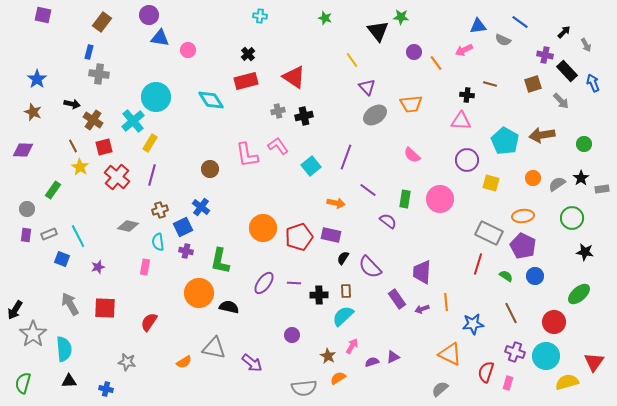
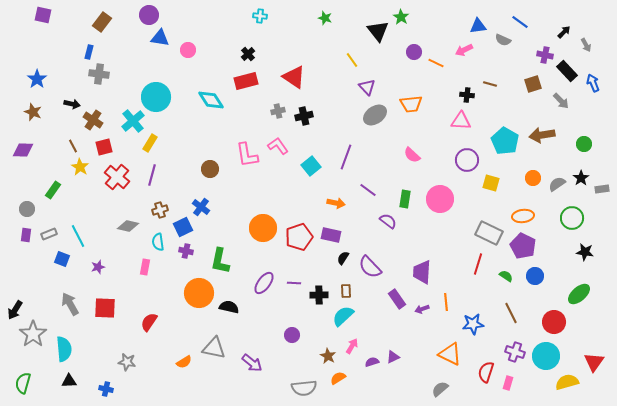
green star at (401, 17): rotated 28 degrees clockwise
orange line at (436, 63): rotated 28 degrees counterclockwise
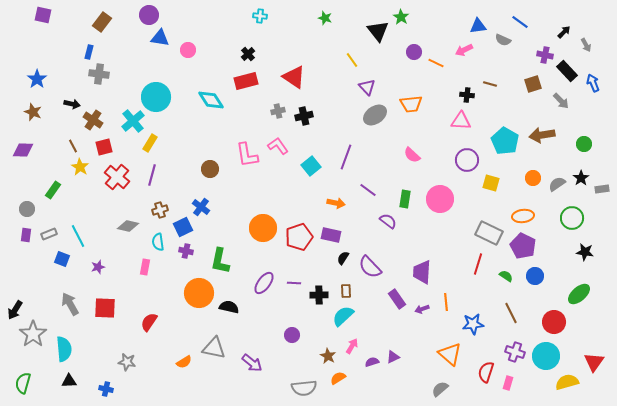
orange triangle at (450, 354): rotated 15 degrees clockwise
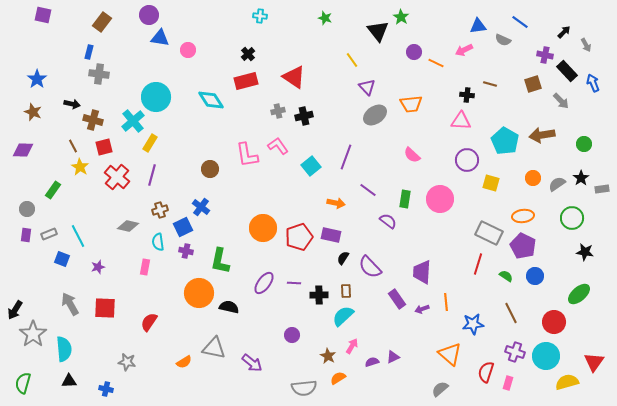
brown cross at (93, 120): rotated 18 degrees counterclockwise
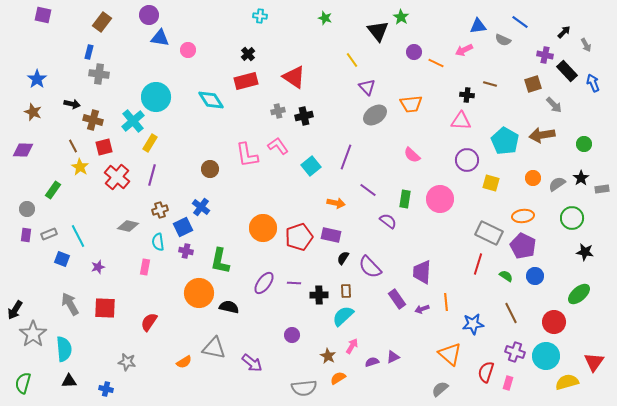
gray arrow at (561, 101): moved 7 px left, 4 px down
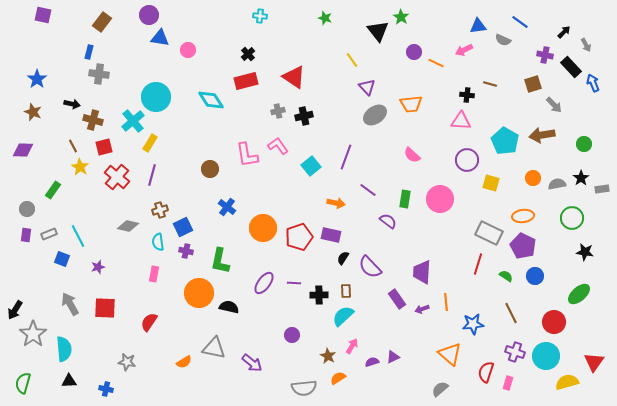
black rectangle at (567, 71): moved 4 px right, 4 px up
gray semicircle at (557, 184): rotated 24 degrees clockwise
blue cross at (201, 207): moved 26 px right
pink rectangle at (145, 267): moved 9 px right, 7 px down
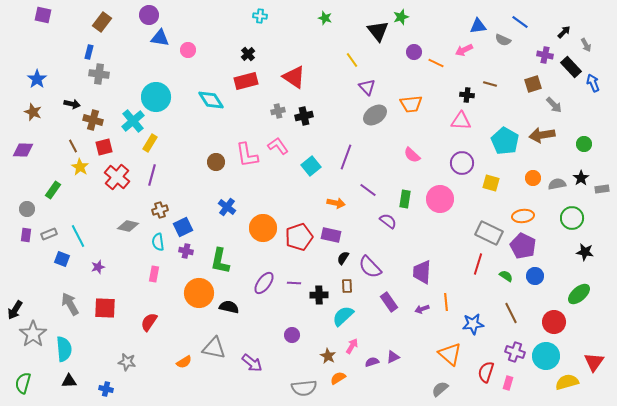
green star at (401, 17): rotated 21 degrees clockwise
purple circle at (467, 160): moved 5 px left, 3 px down
brown circle at (210, 169): moved 6 px right, 7 px up
brown rectangle at (346, 291): moved 1 px right, 5 px up
purple rectangle at (397, 299): moved 8 px left, 3 px down
